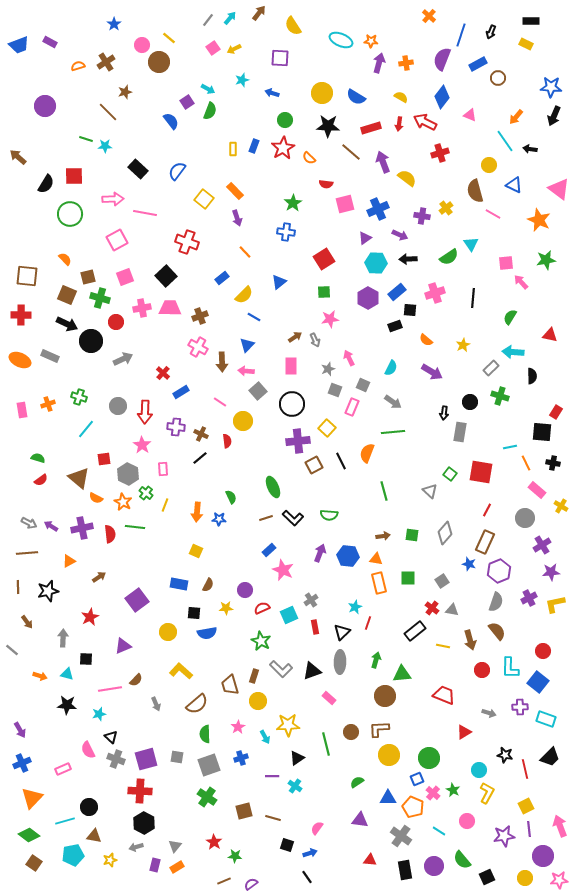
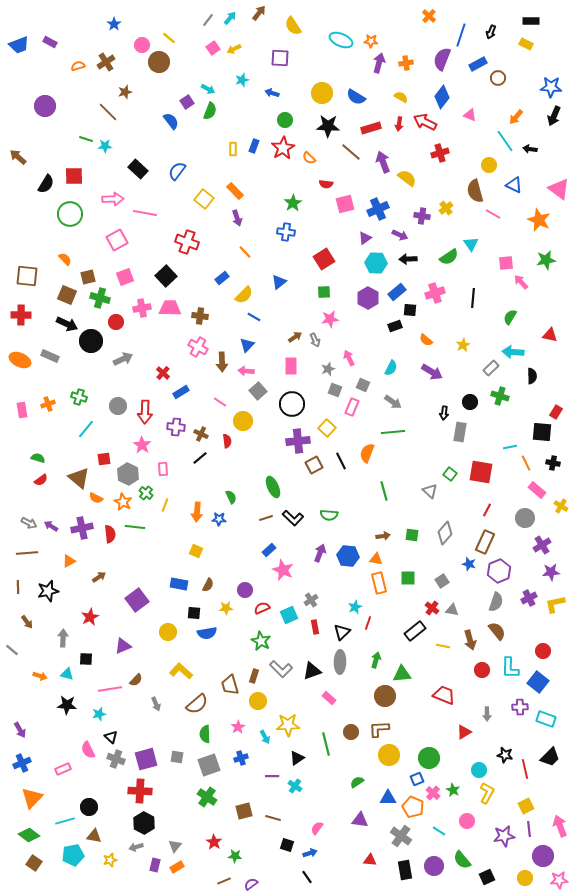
brown cross at (200, 316): rotated 28 degrees clockwise
gray arrow at (489, 713): moved 2 px left, 1 px down; rotated 72 degrees clockwise
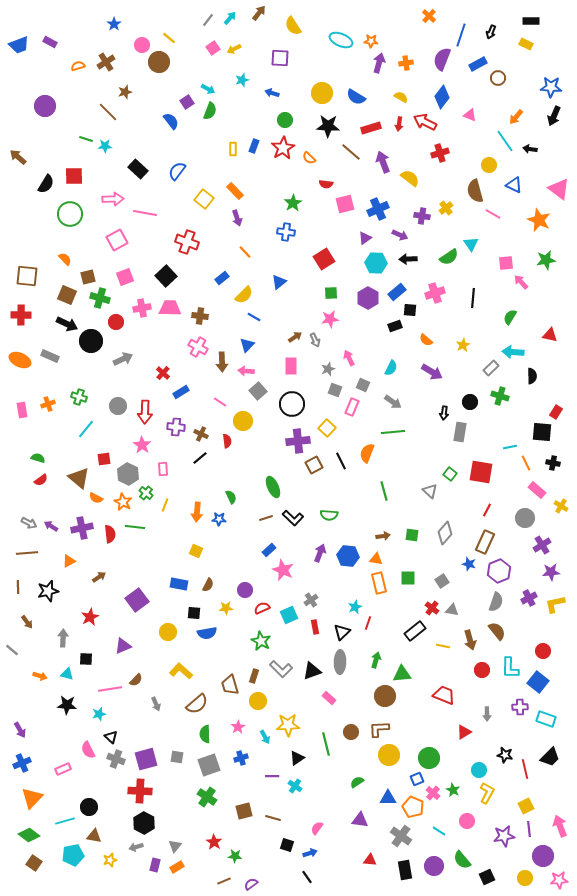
yellow semicircle at (407, 178): moved 3 px right
green square at (324, 292): moved 7 px right, 1 px down
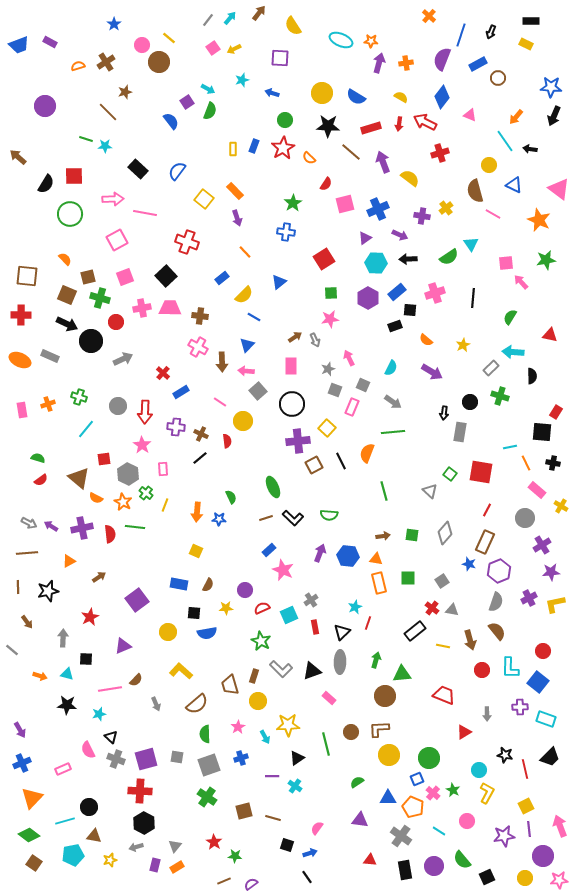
red semicircle at (326, 184): rotated 64 degrees counterclockwise
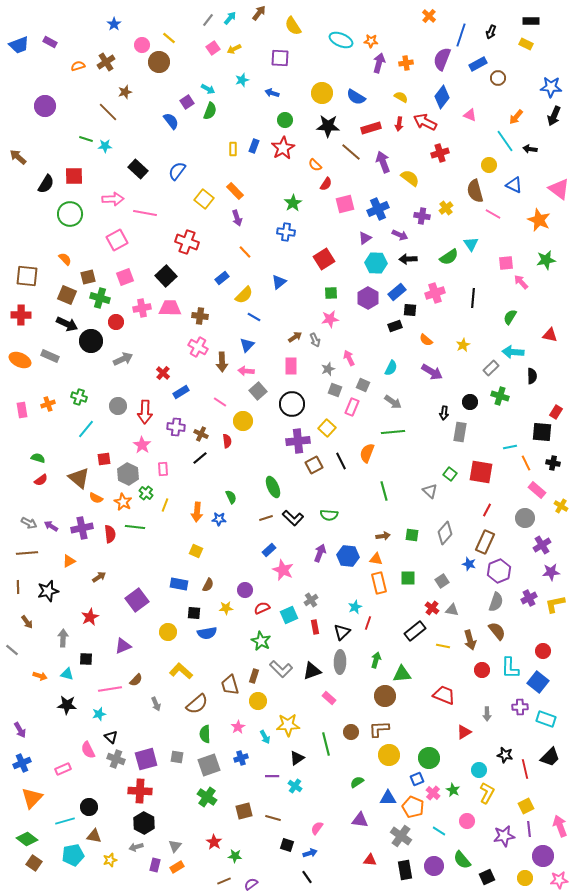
orange semicircle at (309, 158): moved 6 px right, 7 px down
green diamond at (29, 835): moved 2 px left, 4 px down
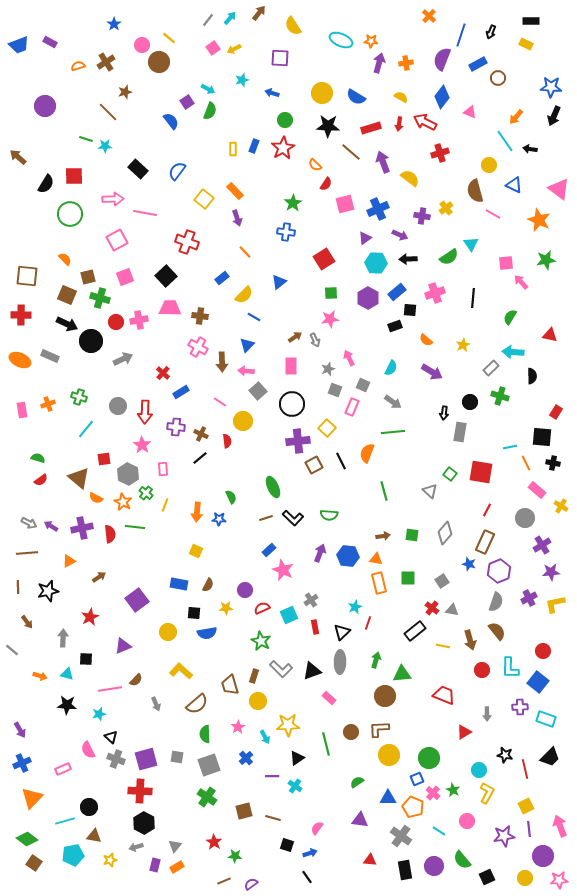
pink triangle at (470, 115): moved 3 px up
pink cross at (142, 308): moved 3 px left, 12 px down
black square at (542, 432): moved 5 px down
blue cross at (241, 758): moved 5 px right; rotated 24 degrees counterclockwise
